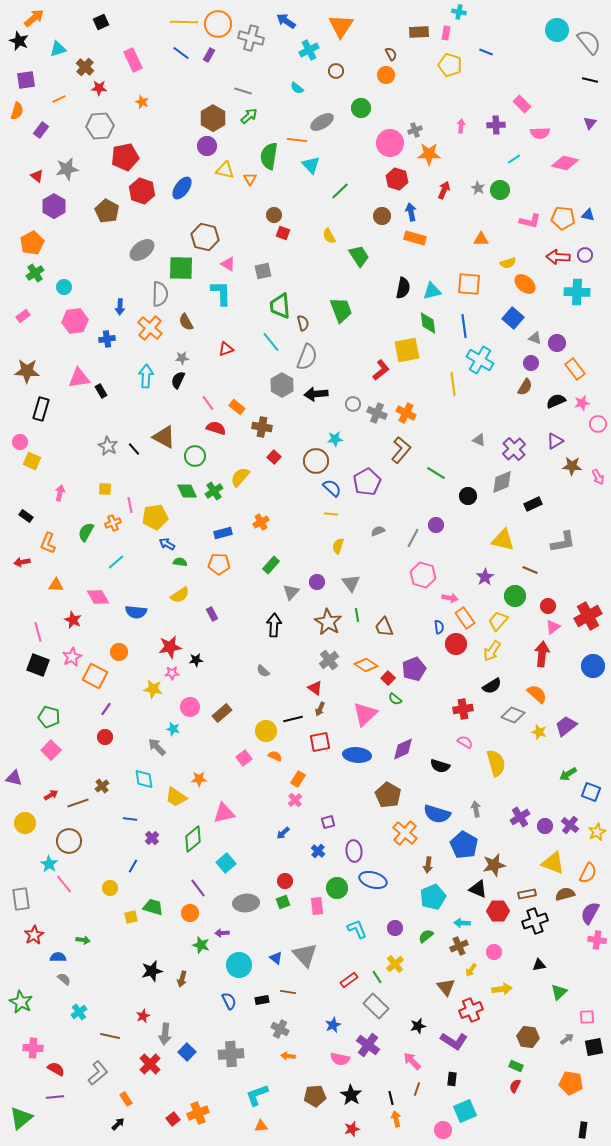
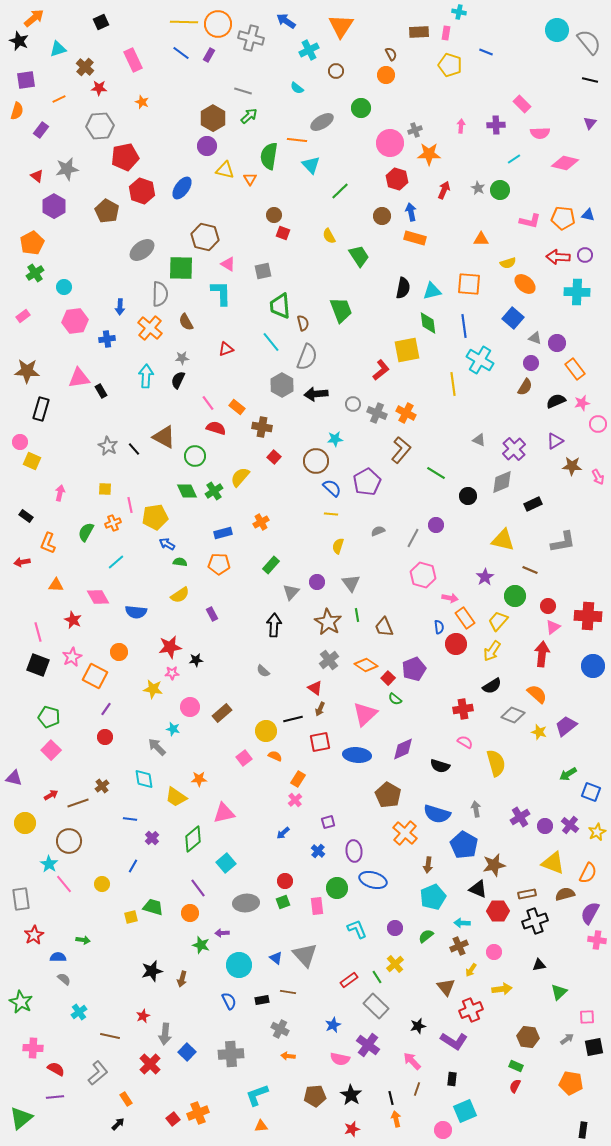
red cross at (588, 616): rotated 32 degrees clockwise
yellow circle at (110, 888): moved 8 px left, 4 px up
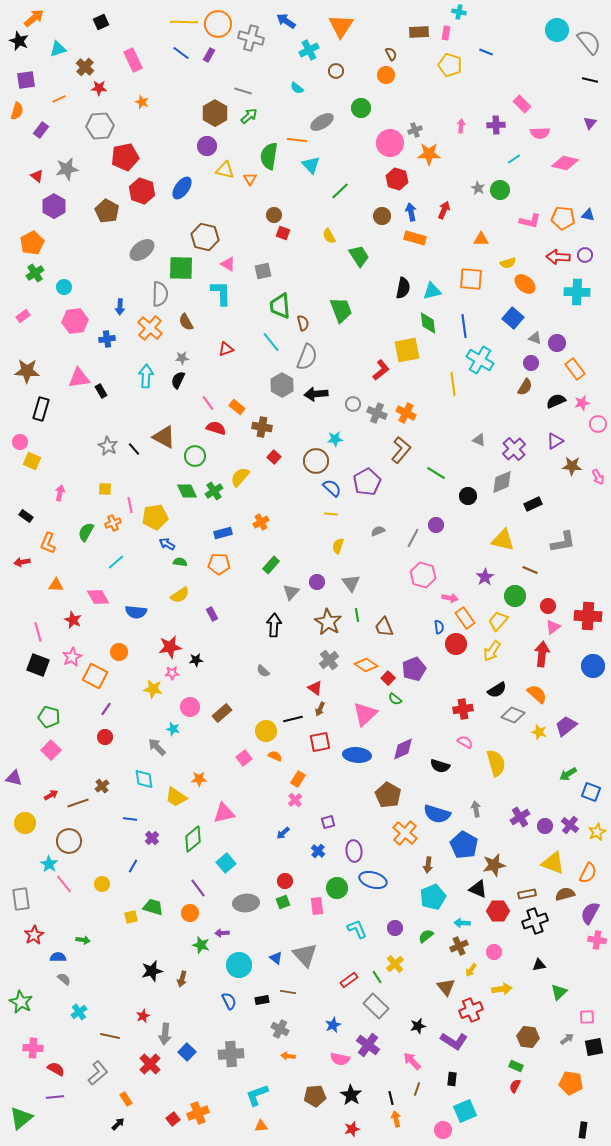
brown hexagon at (213, 118): moved 2 px right, 5 px up
red arrow at (444, 190): moved 20 px down
orange square at (469, 284): moved 2 px right, 5 px up
black semicircle at (492, 686): moved 5 px right, 4 px down
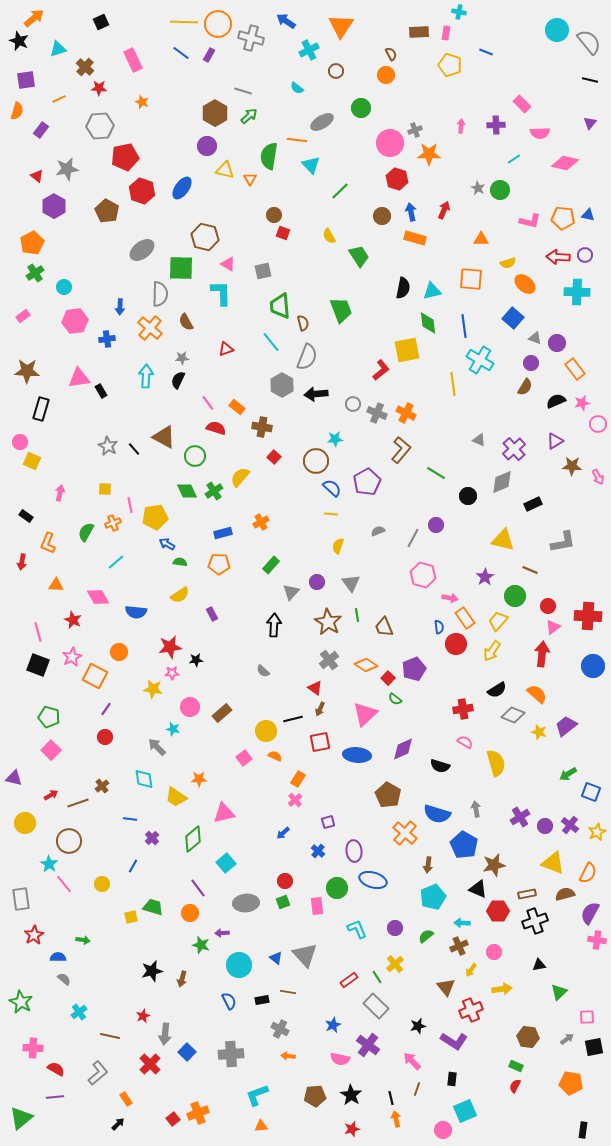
red arrow at (22, 562): rotated 70 degrees counterclockwise
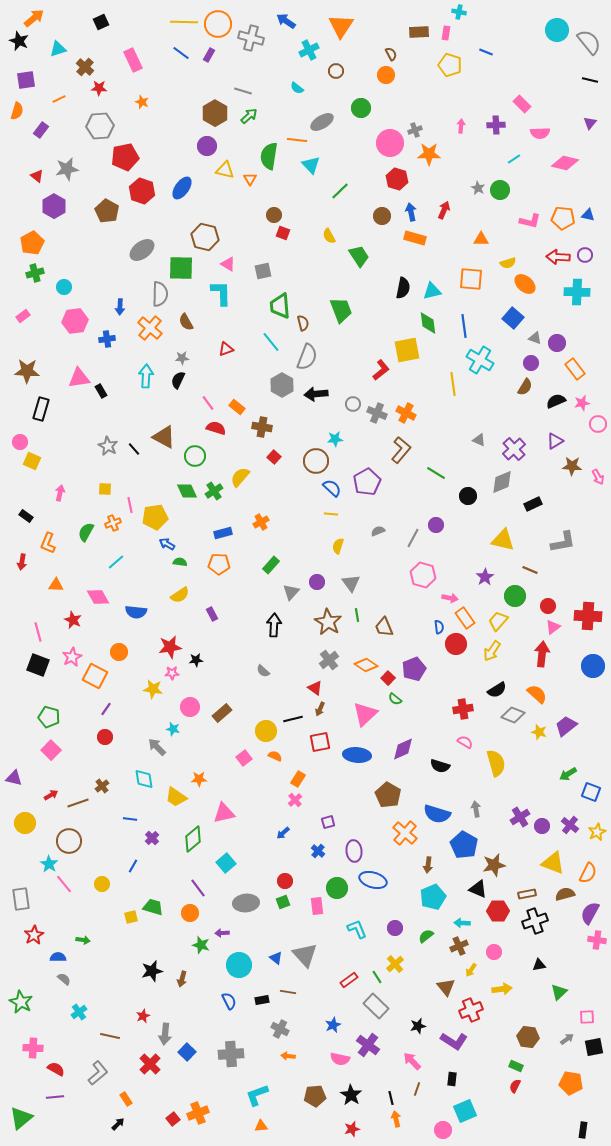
green cross at (35, 273): rotated 18 degrees clockwise
purple circle at (545, 826): moved 3 px left
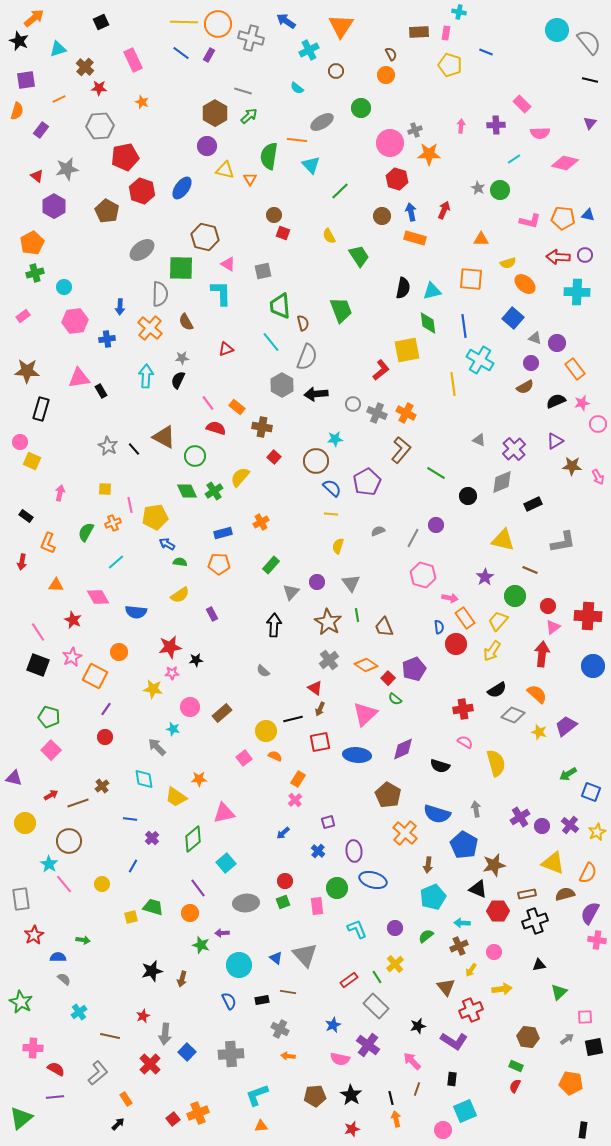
brown semicircle at (525, 387): rotated 30 degrees clockwise
pink line at (38, 632): rotated 18 degrees counterclockwise
pink square at (587, 1017): moved 2 px left
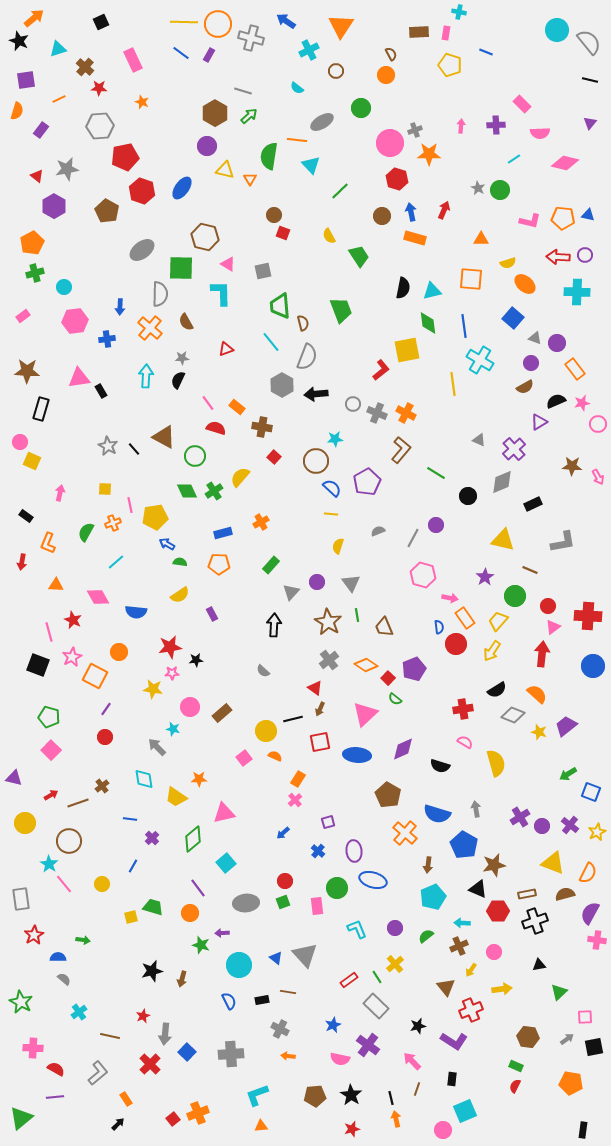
purple triangle at (555, 441): moved 16 px left, 19 px up
pink line at (38, 632): moved 11 px right; rotated 18 degrees clockwise
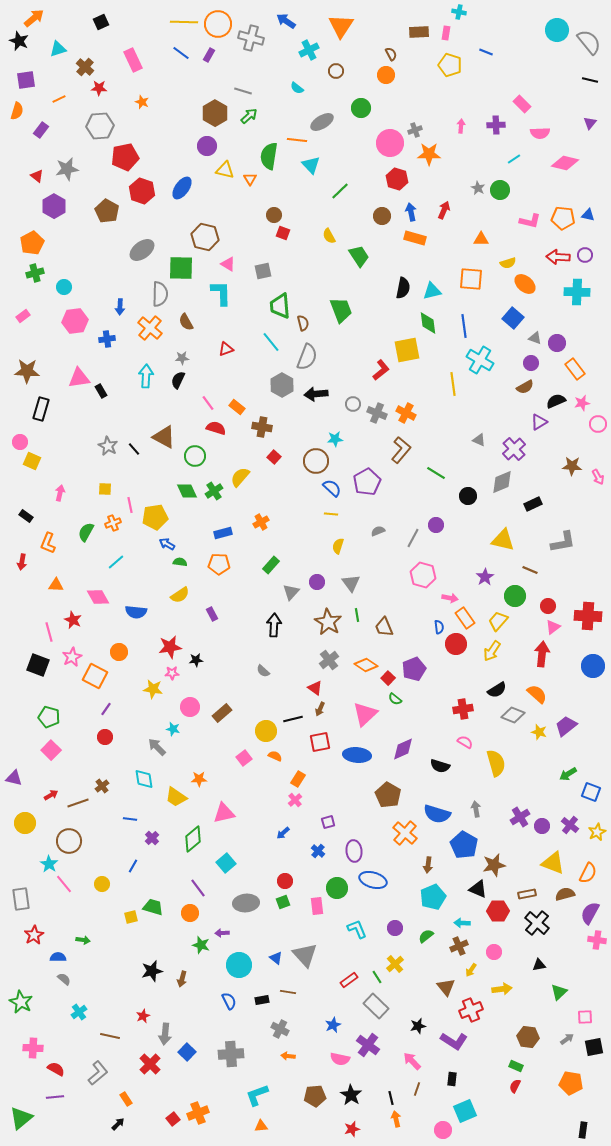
black cross at (535, 921): moved 2 px right, 2 px down; rotated 30 degrees counterclockwise
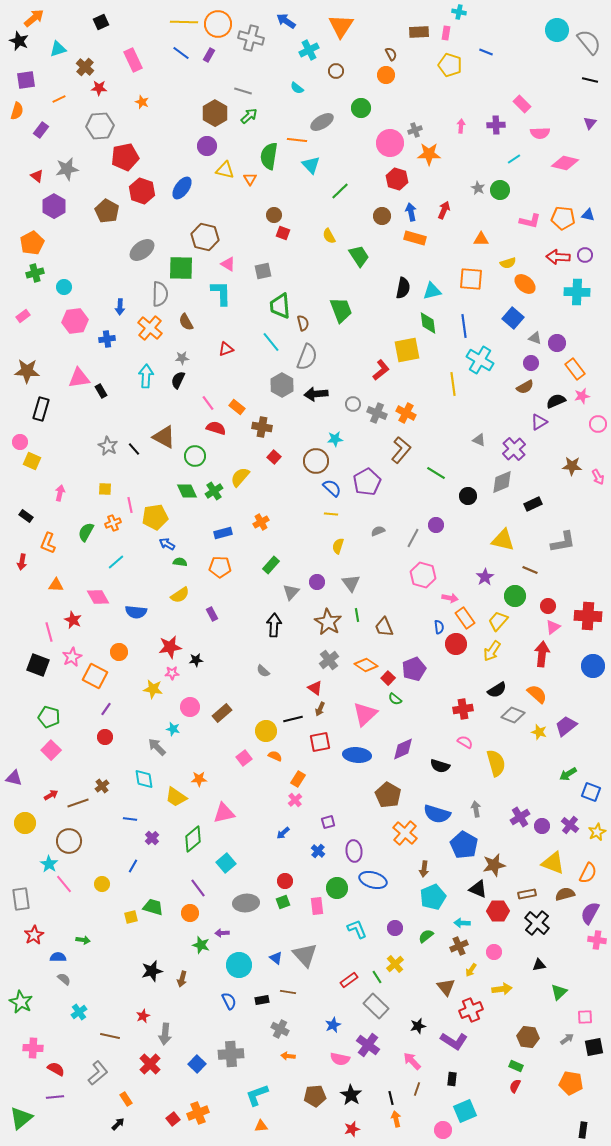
pink star at (582, 403): moved 7 px up
orange pentagon at (219, 564): moved 1 px right, 3 px down
brown arrow at (428, 865): moved 4 px left, 4 px down
blue square at (187, 1052): moved 10 px right, 12 px down
